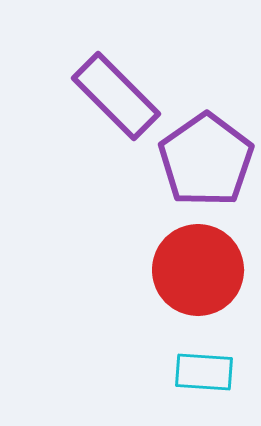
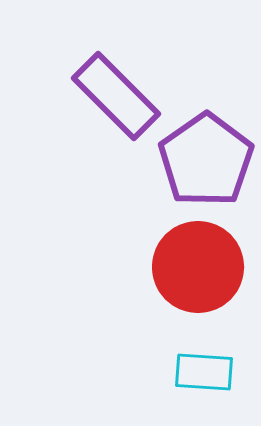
red circle: moved 3 px up
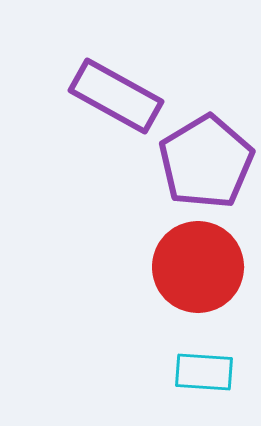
purple rectangle: rotated 16 degrees counterclockwise
purple pentagon: moved 2 px down; rotated 4 degrees clockwise
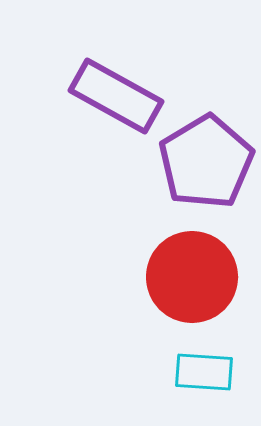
red circle: moved 6 px left, 10 px down
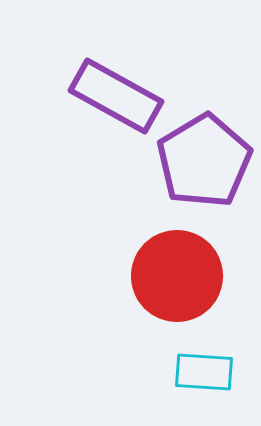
purple pentagon: moved 2 px left, 1 px up
red circle: moved 15 px left, 1 px up
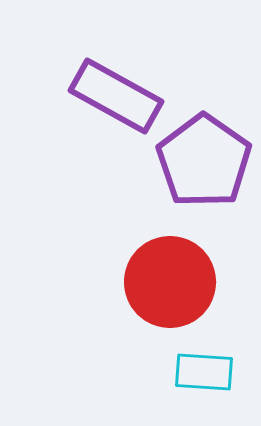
purple pentagon: rotated 6 degrees counterclockwise
red circle: moved 7 px left, 6 px down
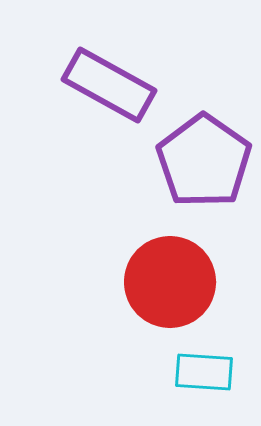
purple rectangle: moved 7 px left, 11 px up
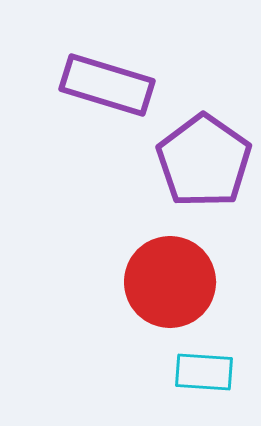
purple rectangle: moved 2 px left; rotated 12 degrees counterclockwise
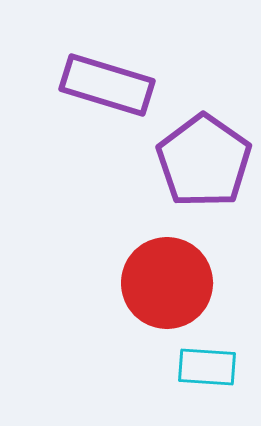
red circle: moved 3 px left, 1 px down
cyan rectangle: moved 3 px right, 5 px up
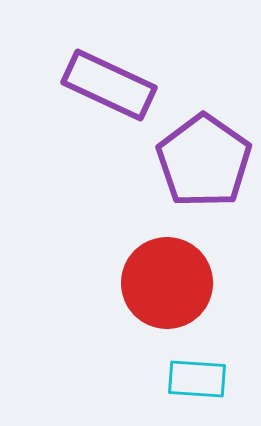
purple rectangle: moved 2 px right; rotated 8 degrees clockwise
cyan rectangle: moved 10 px left, 12 px down
